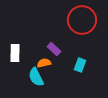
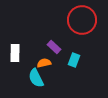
purple rectangle: moved 2 px up
cyan rectangle: moved 6 px left, 5 px up
cyan semicircle: moved 1 px down
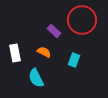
purple rectangle: moved 16 px up
white rectangle: rotated 12 degrees counterclockwise
orange semicircle: moved 11 px up; rotated 40 degrees clockwise
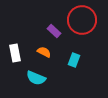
cyan semicircle: rotated 42 degrees counterclockwise
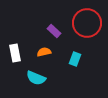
red circle: moved 5 px right, 3 px down
orange semicircle: rotated 40 degrees counterclockwise
cyan rectangle: moved 1 px right, 1 px up
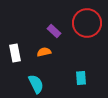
cyan rectangle: moved 6 px right, 19 px down; rotated 24 degrees counterclockwise
cyan semicircle: moved 6 px down; rotated 138 degrees counterclockwise
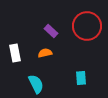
red circle: moved 3 px down
purple rectangle: moved 3 px left
orange semicircle: moved 1 px right, 1 px down
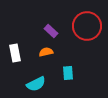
orange semicircle: moved 1 px right, 1 px up
cyan rectangle: moved 13 px left, 5 px up
cyan semicircle: rotated 90 degrees clockwise
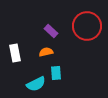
cyan rectangle: moved 12 px left
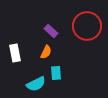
orange semicircle: rotated 128 degrees clockwise
